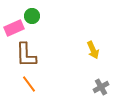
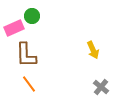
gray cross: rotated 21 degrees counterclockwise
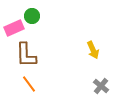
gray cross: moved 1 px up
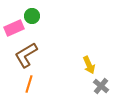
yellow arrow: moved 4 px left, 15 px down
brown L-shape: rotated 60 degrees clockwise
orange line: rotated 54 degrees clockwise
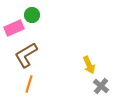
green circle: moved 1 px up
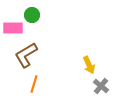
pink rectangle: moved 1 px left; rotated 24 degrees clockwise
orange line: moved 5 px right
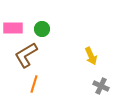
green circle: moved 10 px right, 14 px down
yellow arrow: moved 2 px right, 9 px up
gray cross: rotated 14 degrees counterclockwise
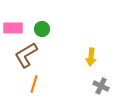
yellow arrow: moved 1 px down; rotated 30 degrees clockwise
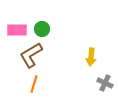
pink rectangle: moved 4 px right, 2 px down
brown L-shape: moved 5 px right
gray cross: moved 4 px right, 3 px up
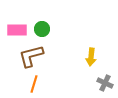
brown L-shape: moved 1 px down; rotated 16 degrees clockwise
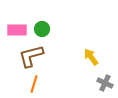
yellow arrow: rotated 138 degrees clockwise
